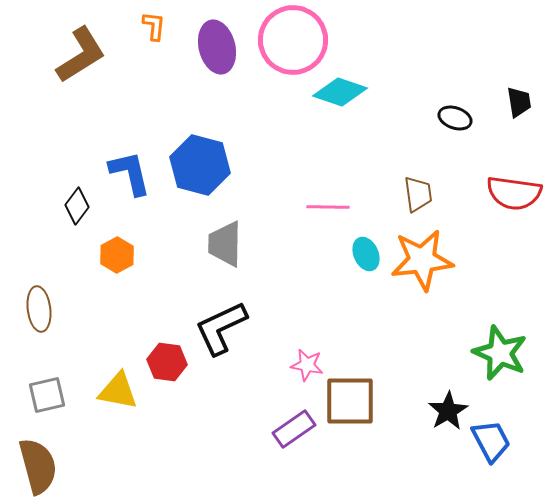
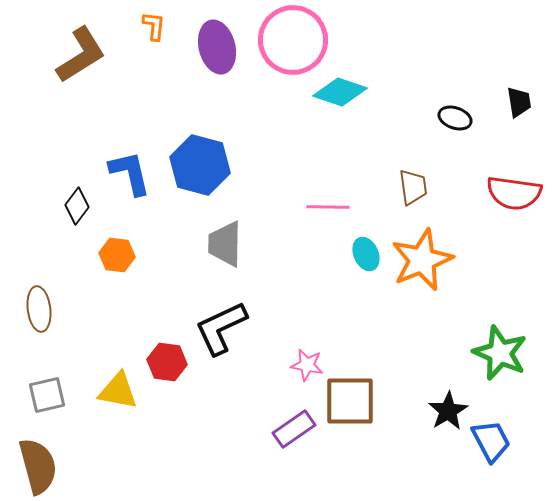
brown trapezoid: moved 5 px left, 7 px up
orange hexagon: rotated 24 degrees counterclockwise
orange star: rotated 16 degrees counterclockwise
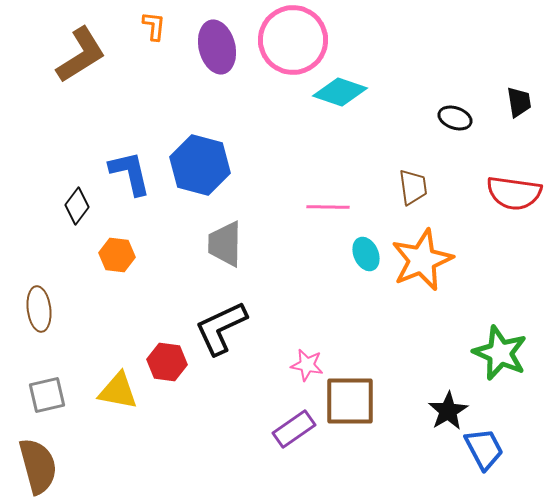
blue trapezoid: moved 7 px left, 8 px down
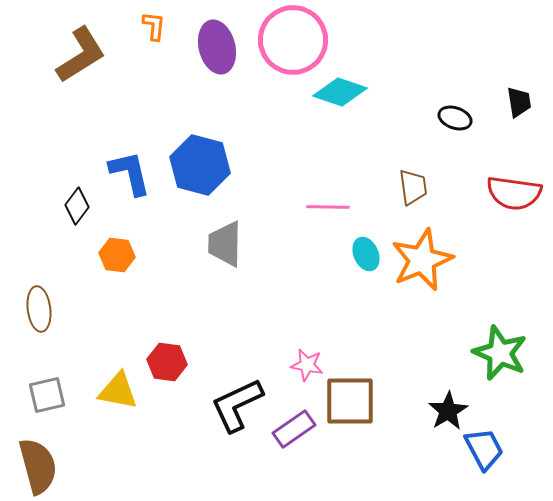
black L-shape: moved 16 px right, 77 px down
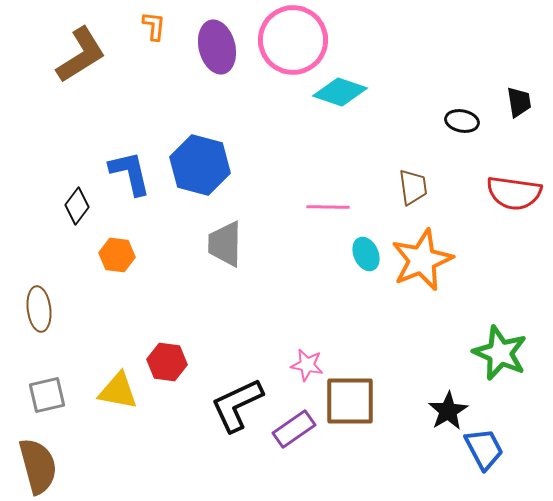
black ellipse: moved 7 px right, 3 px down; rotated 8 degrees counterclockwise
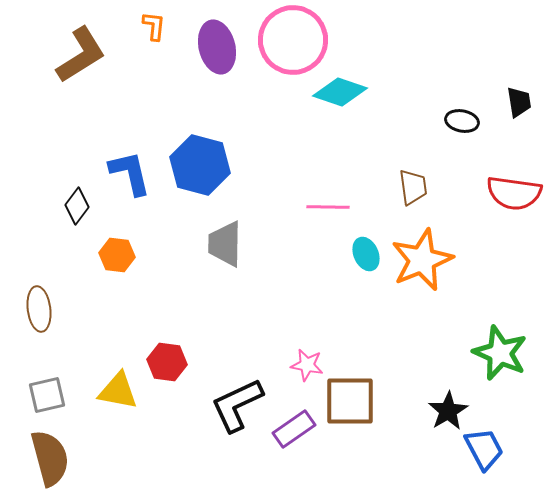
brown semicircle: moved 12 px right, 8 px up
